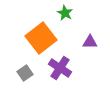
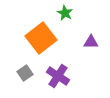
purple triangle: moved 1 px right
purple cross: moved 2 px left, 8 px down
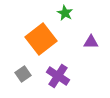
orange square: moved 1 px down
gray square: moved 2 px left, 1 px down
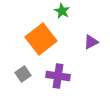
green star: moved 3 px left, 2 px up
purple triangle: rotated 28 degrees counterclockwise
purple cross: rotated 25 degrees counterclockwise
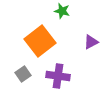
green star: rotated 14 degrees counterclockwise
orange square: moved 1 px left, 2 px down
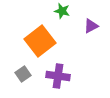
purple triangle: moved 16 px up
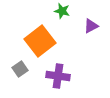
gray square: moved 3 px left, 5 px up
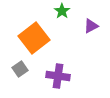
green star: rotated 21 degrees clockwise
orange square: moved 6 px left, 3 px up
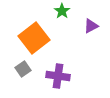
gray square: moved 3 px right
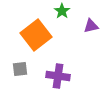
purple triangle: rotated 14 degrees clockwise
orange square: moved 2 px right, 3 px up
gray square: moved 3 px left; rotated 28 degrees clockwise
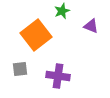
green star: rotated 14 degrees clockwise
purple triangle: rotated 35 degrees clockwise
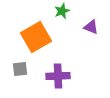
purple triangle: moved 1 px down
orange square: moved 2 px down; rotated 8 degrees clockwise
purple cross: rotated 10 degrees counterclockwise
